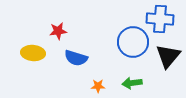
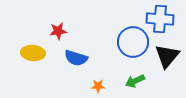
black triangle: moved 1 px left
green arrow: moved 3 px right, 2 px up; rotated 18 degrees counterclockwise
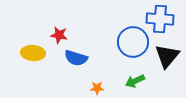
red star: moved 1 px right, 4 px down; rotated 18 degrees clockwise
orange star: moved 1 px left, 2 px down
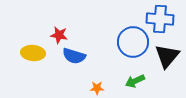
blue semicircle: moved 2 px left, 2 px up
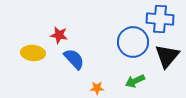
blue semicircle: moved 3 px down; rotated 150 degrees counterclockwise
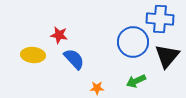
yellow ellipse: moved 2 px down
green arrow: moved 1 px right
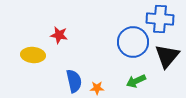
blue semicircle: moved 22 px down; rotated 30 degrees clockwise
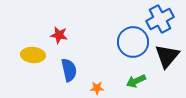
blue cross: rotated 32 degrees counterclockwise
blue semicircle: moved 5 px left, 11 px up
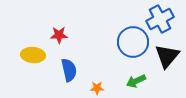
red star: rotated 12 degrees counterclockwise
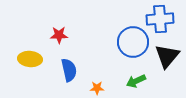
blue cross: rotated 24 degrees clockwise
yellow ellipse: moved 3 px left, 4 px down
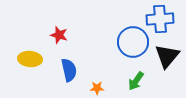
red star: rotated 18 degrees clockwise
green arrow: rotated 30 degrees counterclockwise
